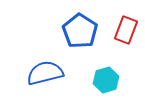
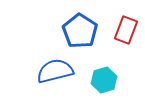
blue semicircle: moved 10 px right, 2 px up
cyan hexagon: moved 2 px left
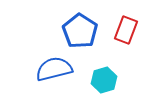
blue semicircle: moved 1 px left, 2 px up
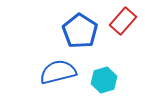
red rectangle: moved 3 px left, 9 px up; rotated 20 degrees clockwise
blue semicircle: moved 4 px right, 3 px down
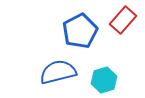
red rectangle: moved 1 px up
blue pentagon: rotated 12 degrees clockwise
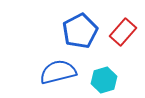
red rectangle: moved 12 px down
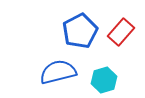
red rectangle: moved 2 px left
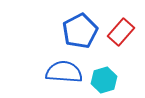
blue semicircle: moved 6 px right; rotated 18 degrees clockwise
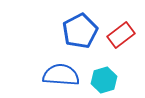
red rectangle: moved 3 px down; rotated 12 degrees clockwise
blue semicircle: moved 3 px left, 3 px down
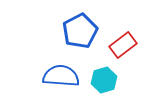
red rectangle: moved 2 px right, 10 px down
blue semicircle: moved 1 px down
